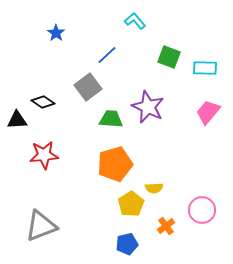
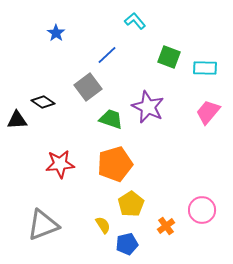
green trapezoid: rotated 15 degrees clockwise
red star: moved 16 px right, 9 px down
yellow semicircle: moved 51 px left, 37 px down; rotated 120 degrees counterclockwise
gray triangle: moved 2 px right, 1 px up
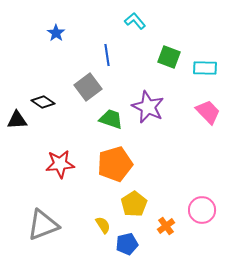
blue line: rotated 55 degrees counterclockwise
pink trapezoid: rotated 96 degrees clockwise
yellow pentagon: moved 3 px right
